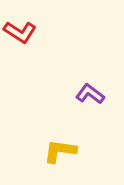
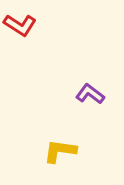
red L-shape: moved 7 px up
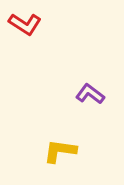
red L-shape: moved 5 px right, 1 px up
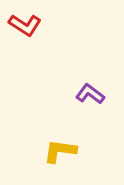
red L-shape: moved 1 px down
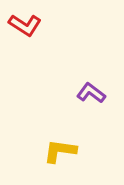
purple L-shape: moved 1 px right, 1 px up
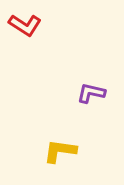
purple L-shape: rotated 24 degrees counterclockwise
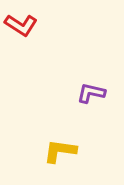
red L-shape: moved 4 px left
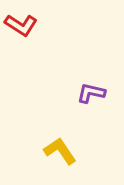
yellow L-shape: rotated 48 degrees clockwise
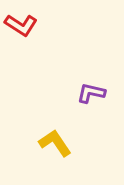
yellow L-shape: moved 5 px left, 8 px up
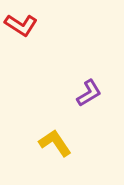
purple L-shape: moved 2 px left; rotated 136 degrees clockwise
